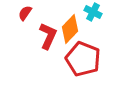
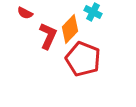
red semicircle: rotated 98 degrees counterclockwise
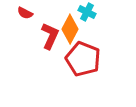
cyan cross: moved 6 px left
orange diamond: rotated 16 degrees counterclockwise
red L-shape: moved 2 px right
